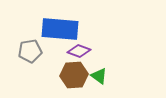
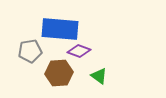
brown hexagon: moved 15 px left, 2 px up
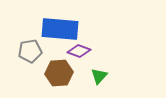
green triangle: rotated 36 degrees clockwise
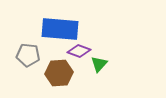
gray pentagon: moved 2 px left, 4 px down; rotated 15 degrees clockwise
green triangle: moved 12 px up
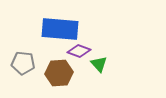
gray pentagon: moved 5 px left, 8 px down
green triangle: rotated 24 degrees counterclockwise
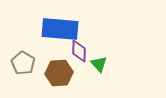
purple diamond: rotated 70 degrees clockwise
gray pentagon: rotated 25 degrees clockwise
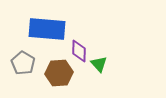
blue rectangle: moved 13 px left
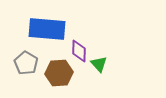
gray pentagon: moved 3 px right
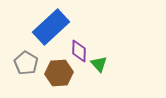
blue rectangle: moved 4 px right, 2 px up; rotated 48 degrees counterclockwise
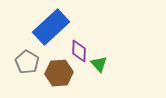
gray pentagon: moved 1 px right, 1 px up
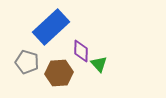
purple diamond: moved 2 px right
gray pentagon: rotated 15 degrees counterclockwise
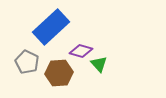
purple diamond: rotated 75 degrees counterclockwise
gray pentagon: rotated 10 degrees clockwise
